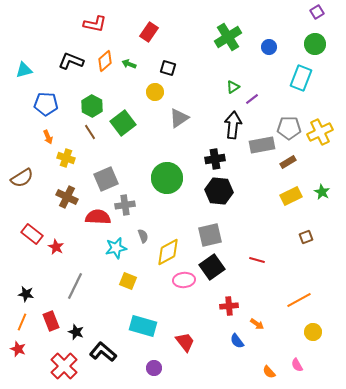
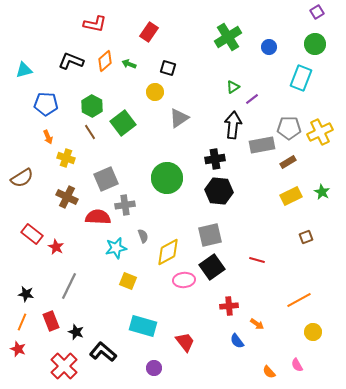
gray line at (75, 286): moved 6 px left
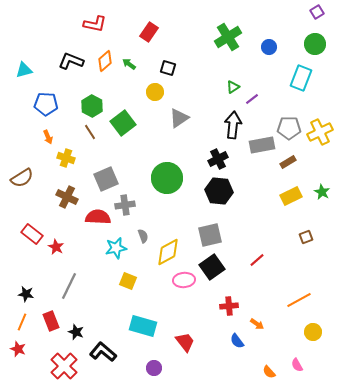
green arrow at (129, 64): rotated 16 degrees clockwise
black cross at (215, 159): moved 3 px right; rotated 18 degrees counterclockwise
red line at (257, 260): rotated 56 degrees counterclockwise
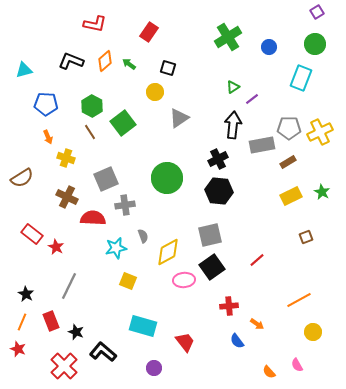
red semicircle at (98, 217): moved 5 px left, 1 px down
black star at (26, 294): rotated 21 degrees clockwise
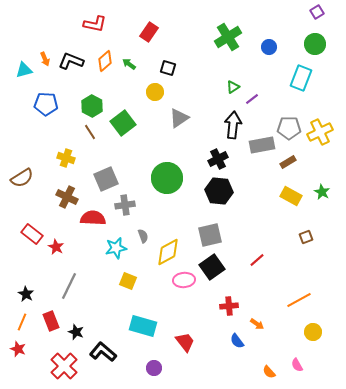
orange arrow at (48, 137): moved 3 px left, 78 px up
yellow rectangle at (291, 196): rotated 55 degrees clockwise
